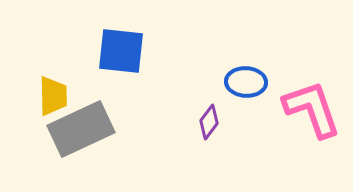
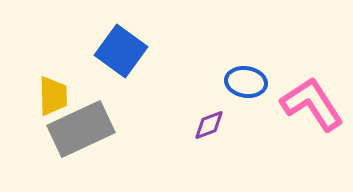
blue square: rotated 30 degrees clockwise
blue ellipse: rotated 6 degrees clockwise
pink L-shape: moved 5 px up; rotated 14 degrees counterclockwise
purple diamond: moved 3 px down; rotated 32 degrees clockwise
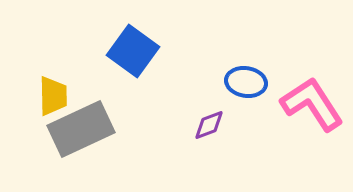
blue square: moved 12 px right
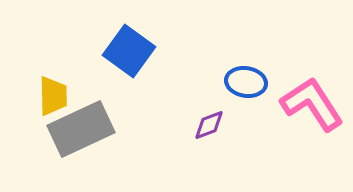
blue square: moved 4 px left
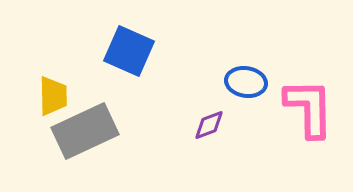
blue square: rotated 12 degrees counterclockwise
pink L-shape: moved 3 px left, 4 px down; rotated 32 degrees clockwise
gray rectangle: moved 4 px right, 2 px down
